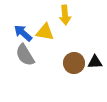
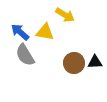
yellow arrow: rotated 54 degrees counterclockwise
blue arrow: moved 3 px left, 1 px up
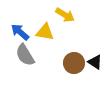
black triangle: rotated 35 degrees clockwise
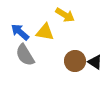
brown circle: moved 1 px right, 2 px up
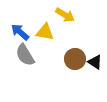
brown circle: moved 2 px up
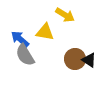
blue arrow: moved 7 px down
black triangle: moved 6 px left, 2 px up
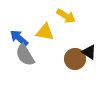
yellow arrow: moved 1 px right, 1 px down
blue arrow: moved 1 px left, 1 px up
black triangle: moved 8 px up
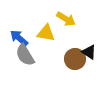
yellow arrow: moved 3 px down
yellow triangle: moved 1 px right, 1 px down
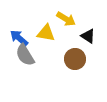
black triangle: moved 1 px left, 16 px up
